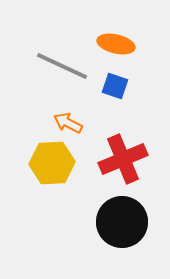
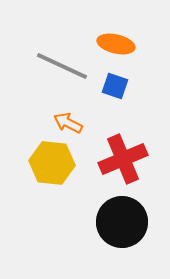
yellow hexagon: rotated 9 degrees clockwise
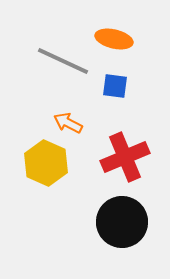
orange ellipse: moved 2 px left, 5 px up
gray line: moved 1 px right, 5 px up
blue square: rotated 12 degrees counterclockwise
red cross: moved 2 px right, 2 px up
yellow hexagon: moved 6 px left; rotated 18 degrees clockwise
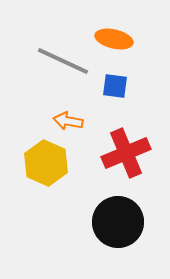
orange arrow: moved 2 px up; rotated 16 degrees counterclockwise
red cross: moved 1 px right, 4 px up
black circle: moved 4 px left
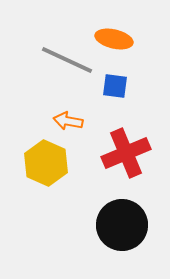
gray line: moved 4 px right, 1 px up
black circle: moved 4 px right, 3 px down
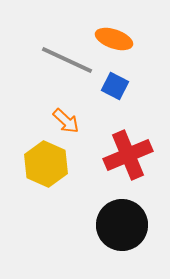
orange ellipse: rotated 6 degrees clockwise
blue square: rotated 20 degrees clockwise
orange arrow: moved 2 px left; rotated 148 degrees counterclockwise
red cross: moved 2 px right, 2 px down
yellow hexagon: moved 1 px down
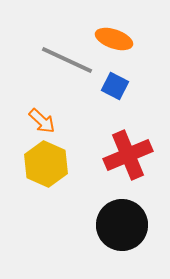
orange arrow: moved 24 px left
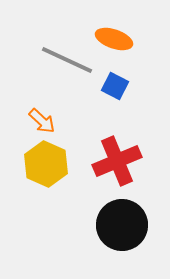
red cross: moved 11 px left, 6 px down
